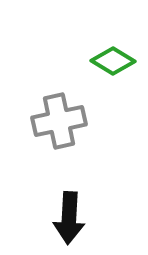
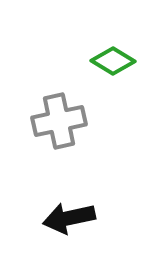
black arrow: rotated 75 degrees clockwise
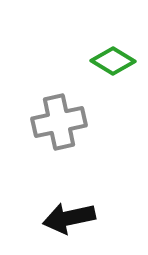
gray cross: moved 1 px down
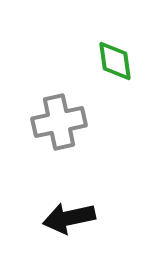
green diamond: moved 2 px right; rotated 51 degrees clockwise
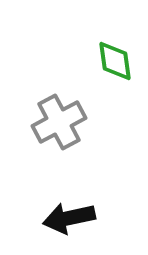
gray cross: rotated 16 degrees counterclockwise
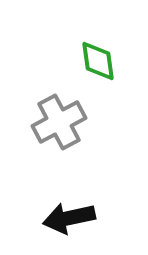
green diamond: moved 17 px left
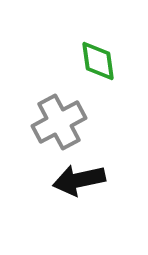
black arrow: moved 10 px right, 38 px up
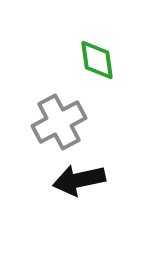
green diamond: moved 1 px left, 1 px up
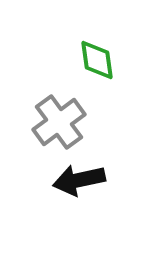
gray cross: rotated 8 degrees counterclockwise
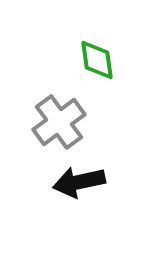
black arrow: moved 2 px down
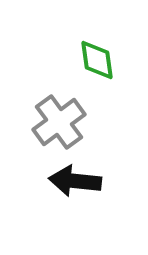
black arrow: moved 4 px left, 1 px up; rotated 18 degrees clockwise
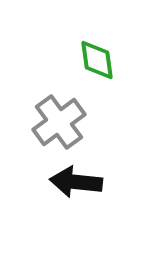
black arrow: moved 1 px right, 1 px down
